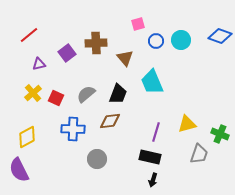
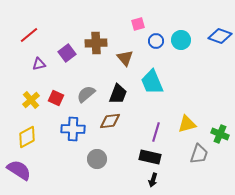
yellow cross: moved 2 px left, 7 px down
purple semicircle: rotated 150 degrees clockwise
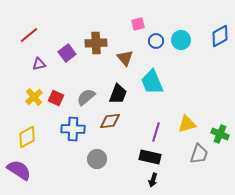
blue diamond: rotated 50 degrees counterclockwise
gray semicircle: moved 3 px down
yellow cross: moved 3 px right, 3 px up
